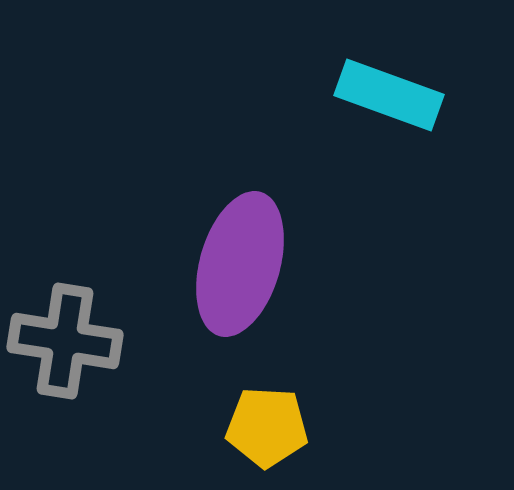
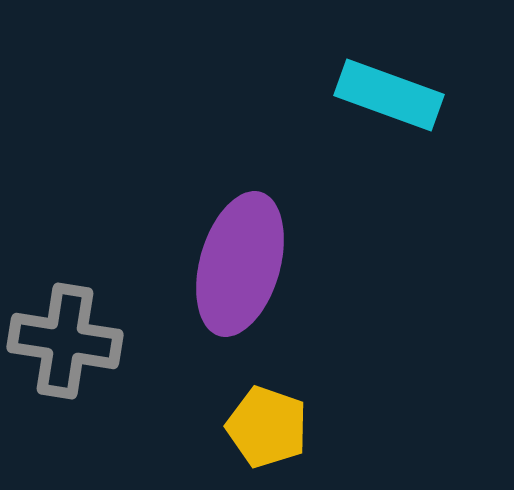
yellow pentagon: rotated 16 degrees clockwise
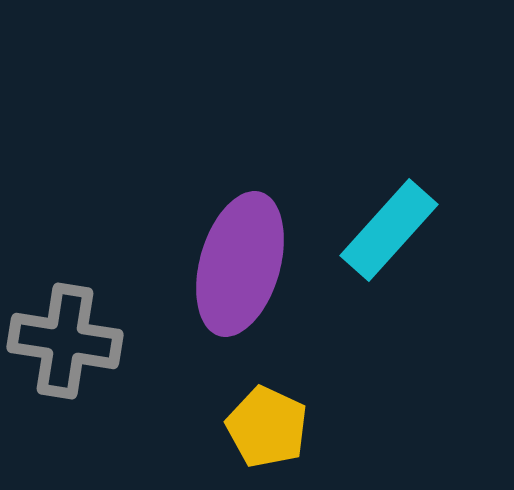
cyan rectangle: moved 135 px down; rotated 68 degrees counterclockwise
yellow pentagon: rotated 6 degrees clockwise
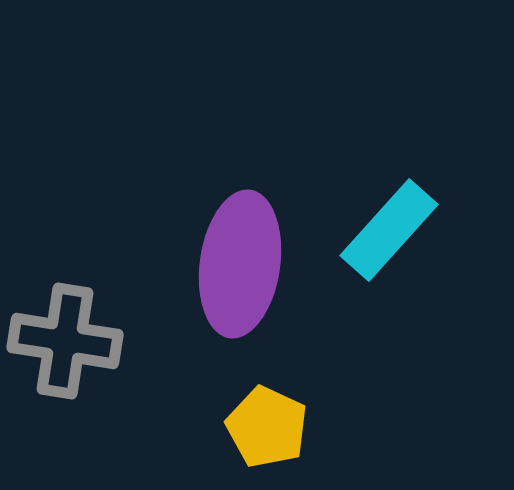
purple ellipse: rotated 8 degrees counterclockwise
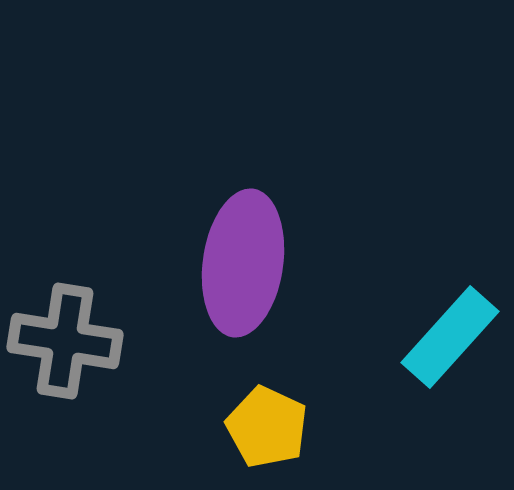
cyan rectangle: moved 61 px right, 107 px down
purple ellipse: moved 3 px right, 1 px up
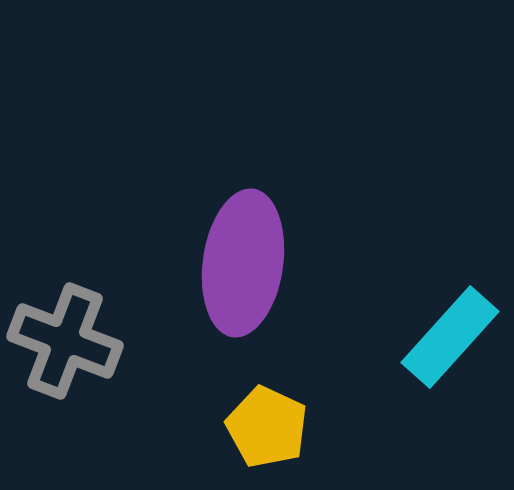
gray cross: rotated 12 degrees clockwise
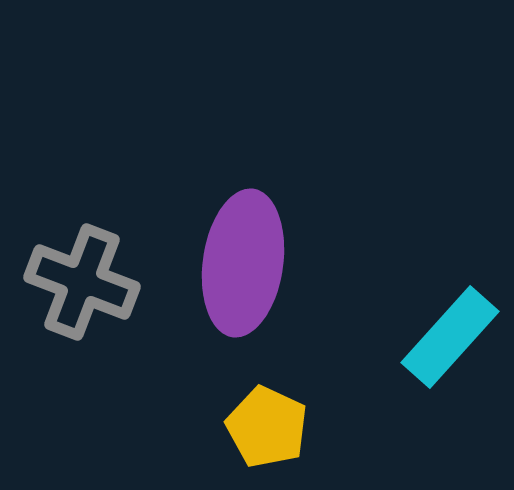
gray cross: moved 17 px right, 59 px up
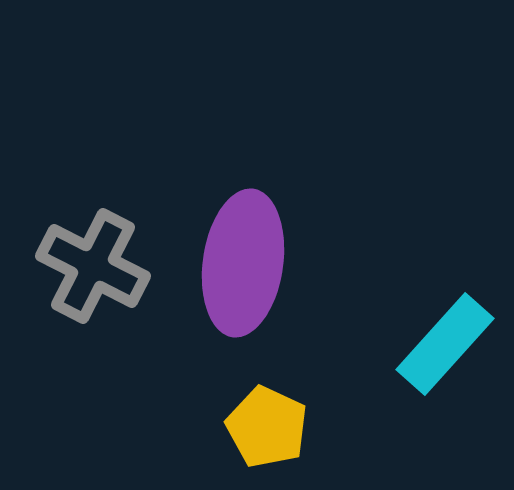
gray cross: moved 11 px right, 16 px up; rotated 6 degrees clockwise
cyan rectangle: moved 5 px left, 7 px down
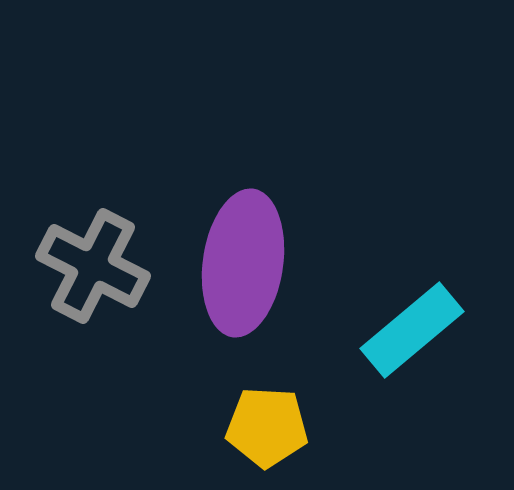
cyan rectangle: moved 33 px left, 14 px up; rotated 8 degrees clockwise
yellow pentagon: rotated 22 degrees counterclockwise
